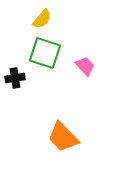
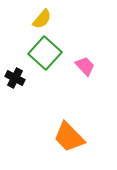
green square: rotated 24 degrees clockwise
black cross: rotated 36 degrees clockwise
orange trapezoid: moved 6 px right
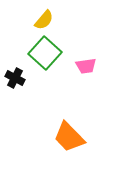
yellow semicircle: moved 2 px right, 1 px down
pink trapezoid: moved 1 px right; rotated 125 degrees clockwise
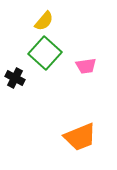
yellow semicircle: moved 1 px down
orange trapezoid: moved 11 px right; rotated 68 degrees counterclockwise
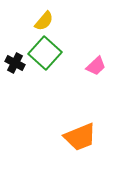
pink trapezoid: moved 10 px right; rotated 35 degrees counterclockwise
black cross: moved 15 px up
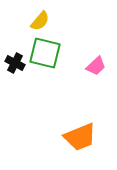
yellow semicircle: moved 4 px left
green square: rotated 28 degrees counterclockwise
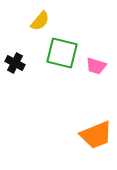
green square: moved 17 px right
pink trapezoid: rotated 60 degrees clockwise
orange trapezoid: moved 16 px right, 2 px up
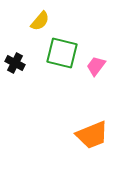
pink trapezoid: rotated 110 degrees clockwise
orange trapezoid: moved 4 px left
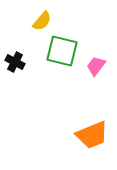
yellow semicircle: moved 2 px right
green square: moved 2 px up
black cross: moved 1 px up
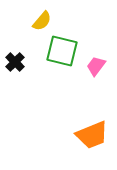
black cross: rotated 18 degrees clockwise
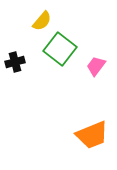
green square: moved 2 px left, 2 px up; rotated 24 degrees clockwise
black cross: rotated 30 degrees clockwise
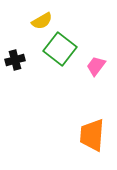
yellow semicircle: rotated 20 degrees clockwise
black cross: moved 2 px up
orange trapezoid: rotated 116 degrees clockwise
